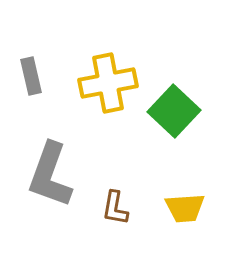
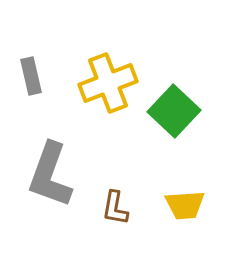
yellow cross: rotated 10 degrees counterclockwise
yellow trapezoid: moved 3 px up
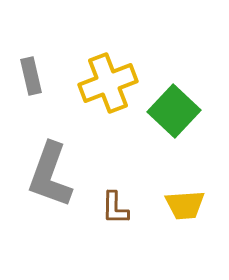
brown L-shape: rotated 9 degrees counterclockwise
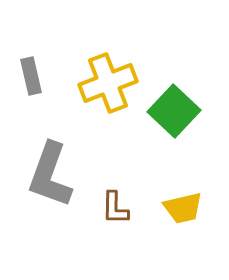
yellow trapezoid: moved 2 px left, 3 px down; rotated 9 degrees counterclockwise
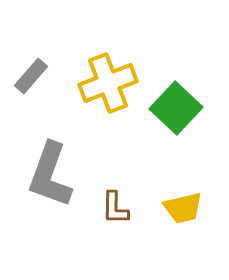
gray rectangle: rotated 54 degrees clockwise
green square: moved 2 px right, 3 px up
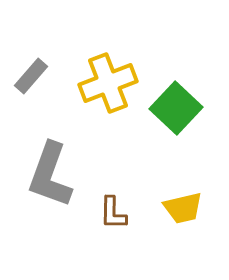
brown L-shape: moved 2 px left, 5 px down
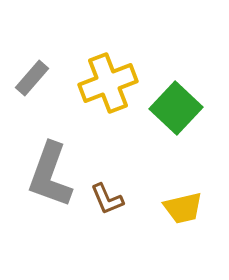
gray rectangle: moved 1 px right, 2 px down
brown L-shape: moved 6 px left, 14 px up; rotated 24 degrees counterclockwise
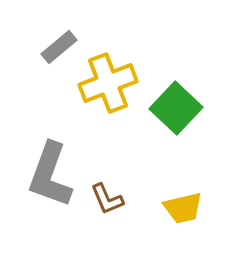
gray rectangle: moved 27 px right, 31 px up; rotated 9 degrees clockwise
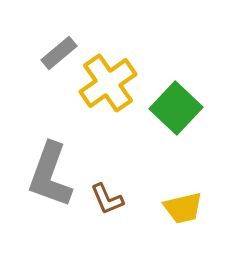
gray rectangle: moved 6 px down
yellow cross: rotated 14 degrees counterclockwise
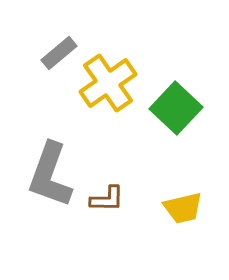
brown L-shape: rotated 66 degrees counterclockwise
